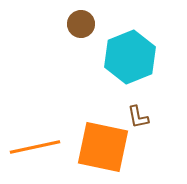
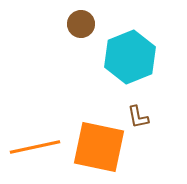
orange square: moved 4 px left
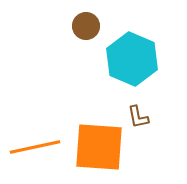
brown circle: moved 5 px right, 2 px down
cyan hexagon: moved 2 px right, 2 px down; rotated 15 degrees counterclockwise
orange square: rotated 8 degrees counterclockwise
